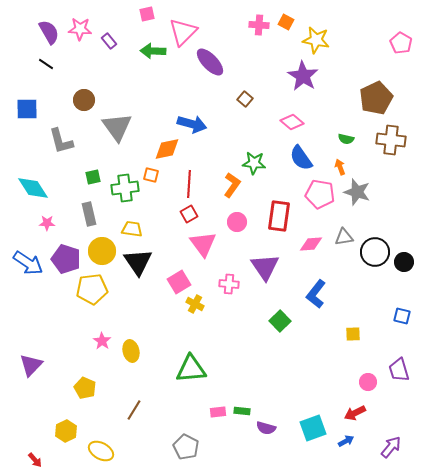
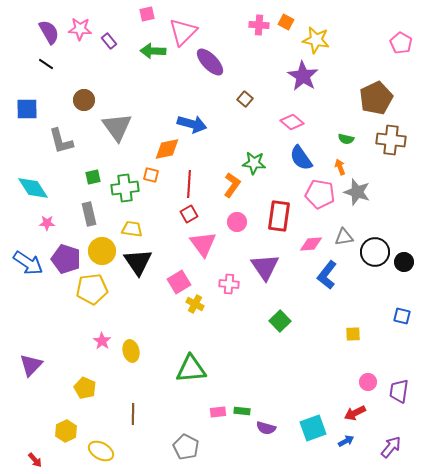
blue L-shape at (316, 294): moved 11 px right, 19 px up
purple trapezoid at (399, 370): moved 21 px down; rotated 25 degrees clockwise
brown line at (134, 410): moved 1 px left, 4 px down; rotated 30 degrees counterclockwise
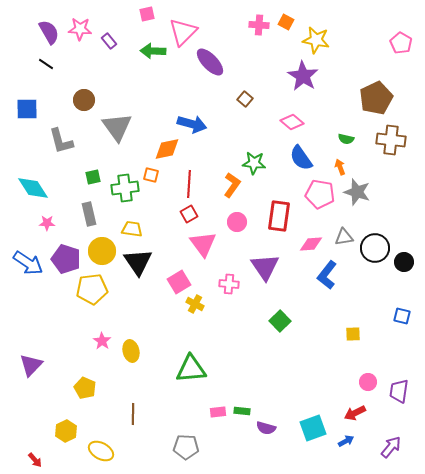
black circle at (375, 252): moved 4 px up
gray pentagon at (186, 447): rotated 25 degrees counterclockwise
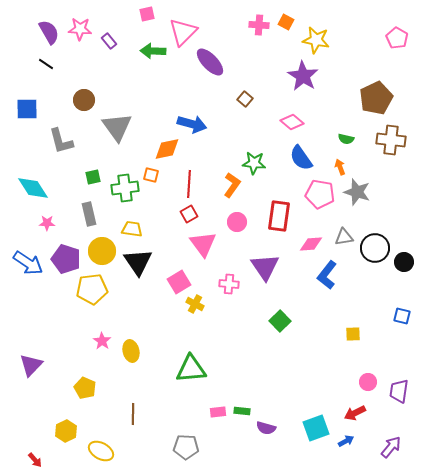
pink pentagon at (401, 43): moved 4 px left, 5 px up
cyan square at (313, 428): moved 3 px right
